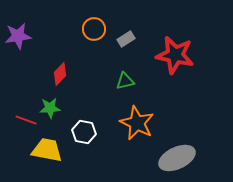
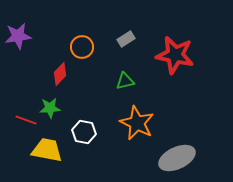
orange circle: moved 12 px left, 18 px down
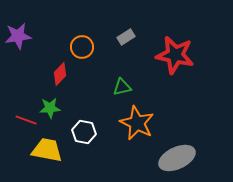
gray rectangle: moved 2 px up
green triangle: moved 3 px left, 6 px down
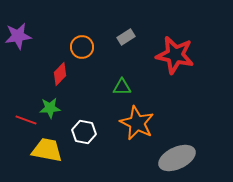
green triangle: rotated 12 degrees clockwise
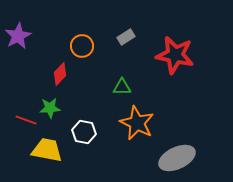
purple star: rotated 20 degrees counterclockwise
orange circle: moved 1 px up
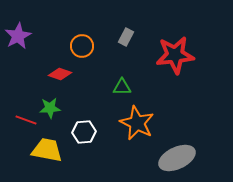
gray rectangle: rotated 30 degrees counterclockwise
red star: rotated 18 degrees counterclockwise
red diamond: rotated 65 degrees clockwise
white hexagon: rotated 15 degrees counterclockwise
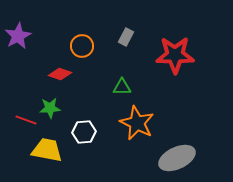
red star: rotated 6 degrees clockwise
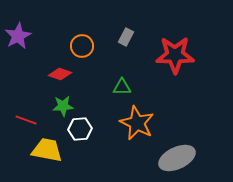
green star: moved 13 px right, 2 px up
white hexagon: moved 4 px left, 3 px up
